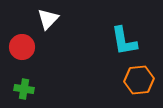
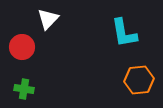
cyan L-shape: moved 8 px up
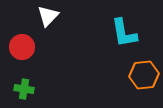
white triangle: moved 3 px up
orange hexagon: moved 5 px right, 5 px up
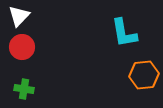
white triangle: moved 29 px left
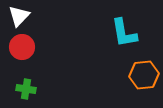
green cross: moved 2 px right
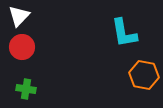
orange hexagon: rotated 16 degrees clockwise
